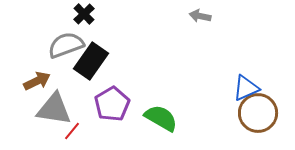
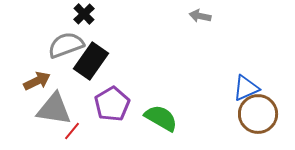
brown circle: moved 1 px down
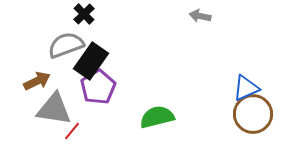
purple pentagon: moved 14 px left, 17 px up
brown circle: moved 5 px left
green semicircle: moved 4 px left, 1 px up; rotated 44 degrees counterclockwise
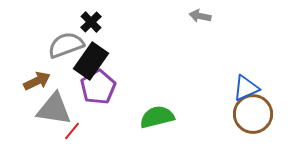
black cross: moved 7 px right, 8 px down
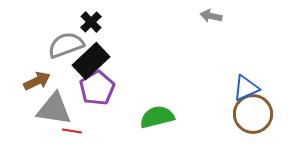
gray arrow: moved 11 px right
black rectangle: rotated 12 degrees clockwise
purple pentagon: moved 1 px left, 1 px down
red line: rotated 60 degrees clockwise
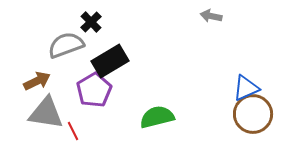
black rectangle: moved 19 px right; rotated 12 degrees clockwise
purple pentagon: moved 3 px left, 2 px down
gray triangle: moved 8 px left, 4 px down
red line: moved 1 px right; rotated 54 degrees clockwise
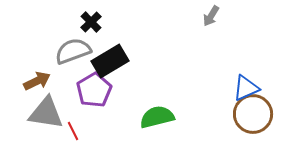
gray arrow: rotated 70 degrees counterclockwise
gray semicircle: moved 7 px right, 6 px down
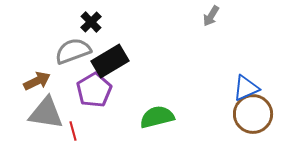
red line: rotated 12 degrees clockwise
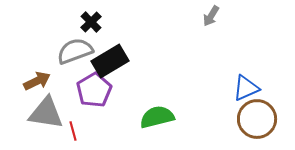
gray semicircle: moved 2 px right
brown circle: moved 4 px right, 5 px down
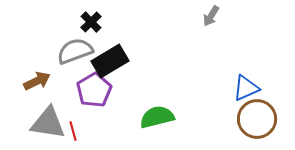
gray triangle: moved 2 px right, 10 px down
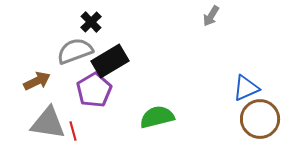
brown circle: moved 3 px right
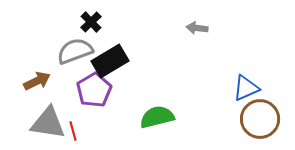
gray arrow: moved 14 px left, 12 px down; rotated 65 degrees clockwise
